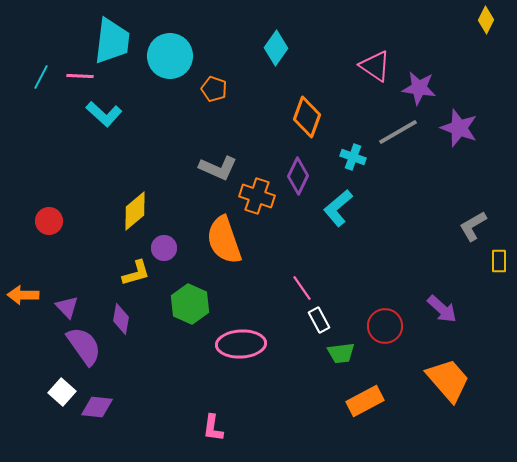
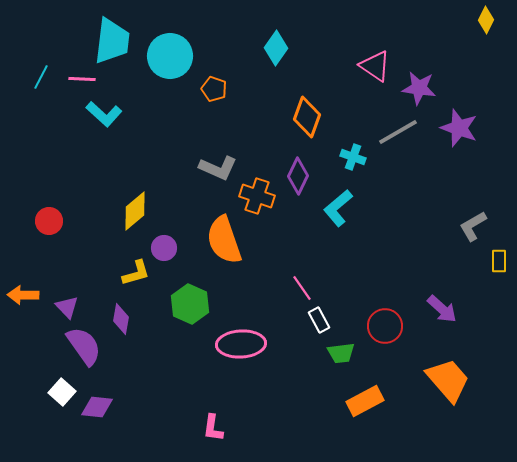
pink line at (80, 76): moved 2 px right, 3 px down
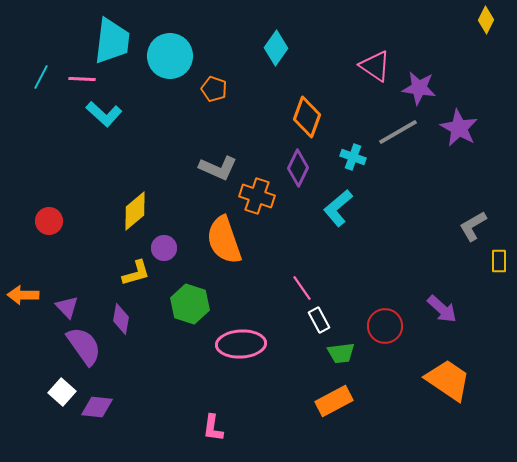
purple star at (459, 128): rotated 9 degrees clockwise
purple diamond at (298, 176): moved 8 px up
green hexagon at (190, 304): rotated 6 degrees counterclockwise
orange trapezoid at (448, 380): rotated 15 degrees counterclockwise
orange rectangle at (365, 401): moved 31 px left
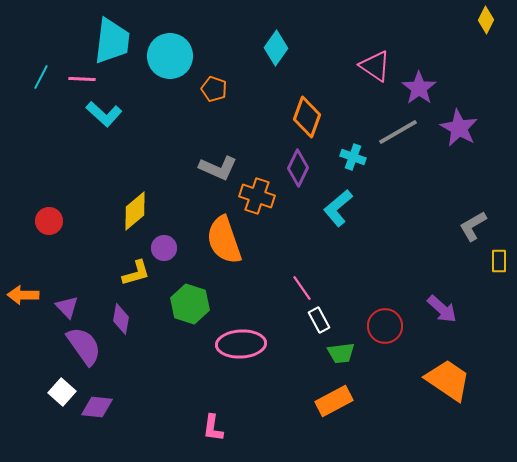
purple star at (419, 88): rotated 28 degrees clockwise
